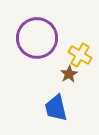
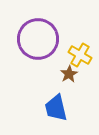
purple circle: moved 1 px right, 1 px down
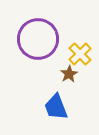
yellow cross: moved 1 px up; rotated 15 degrees clockwise
blue trapezoid: moved 1 px up; rotated 8 degrees counterclockwise
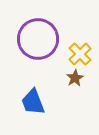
brown star: moved 6 px right, 4 px down
blue trapezoid: moved 23 px left, 5 px up
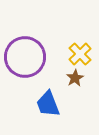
purple circle: moved 13 px left, 18 px down
blue trapezoid: moved 15 px right, 2 px down
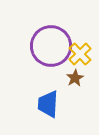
purple circle: moved 26 px right, 11 px up
blue trapezoid: rotated 24 degrees clockwise
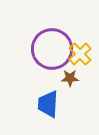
purple circle: moved 1 px right, 3 px down
brown star: moved 5 px left; rotated 30 degrees clockwise
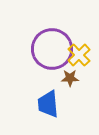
yellow cross: moved 1 px left, 1 px down
blue trapezoid: rotated 8 degrees counterclockwise
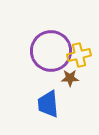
purple circle: moved 1 px left, 2 px down
yellow cross: rotated 30 degrees clockwise
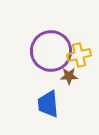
brown star: moved 1 px left, 2 px up
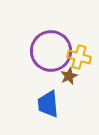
yellow cross: moved 2 px down; rotated 30 degrees clockwise
brown star: rotated 24 degrees counterclockwise
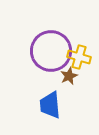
blue trapezoid: moved 2 px right, 1 px down
